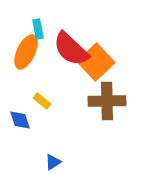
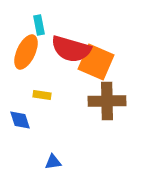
cyan rectangle: moved 1 px right, 4 px up
red semicircle: rotated 27 degrees counterclockwise
orange square: rotated 24 degrees counterclockwise
yellow rectangle: moved 6 px up; rotated 30 degrees counterclockwise
blue triangle: rotated 24 degrees clockwise
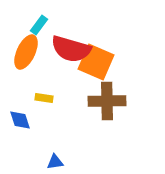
cyan rectangle: rotated 48 degrees clockwise
yellow rectangle: moved 2 px right, 3 px down
blue triangle: moved 2 px right
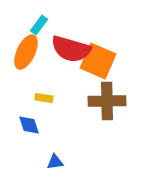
orange square: moved 2 px right, 1 px up
blue diamond: moved 9 px right, 5 px down
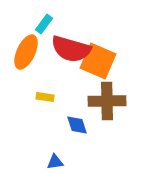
cyan rectangle: moved 5 px right, 1 px up
yellow rectangle: moved 1 px right, 1 px up
blue diamond: moved 48 px right
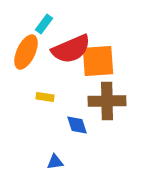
red semicircle: rotated 39 degrees counterclockwise
orange square: rotated 27 degrees counterclockwise
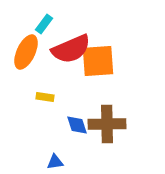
brown cross: moved 23 px down
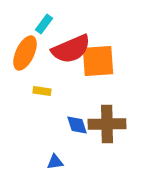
orange ellipse: moved 1 px left, 1 px down
yellow rectangle: moved 3 px left, 6 px up
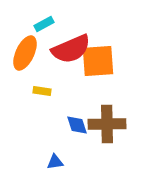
cyan rectangle: rotated 24 degrees clockwise
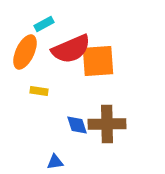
orange ellipse: moved 1 px up
yellow rectangle: moved 3 px left
